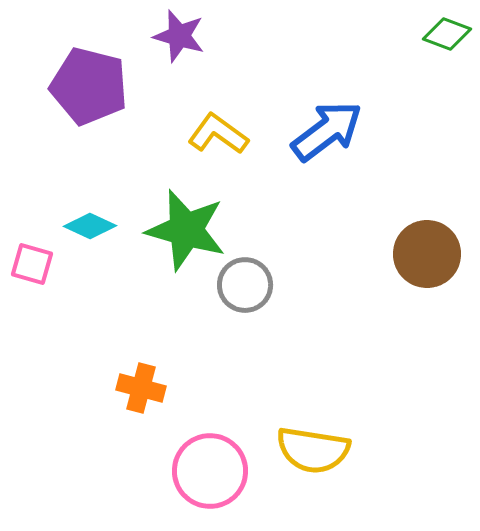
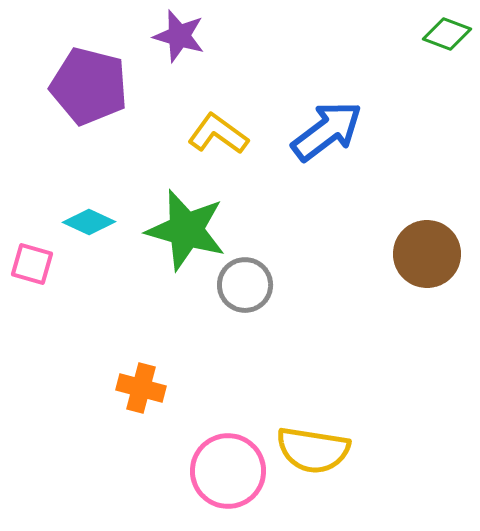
cyan diamond: moved 1 px left, 4 px up
pink circle: moved 18 px right
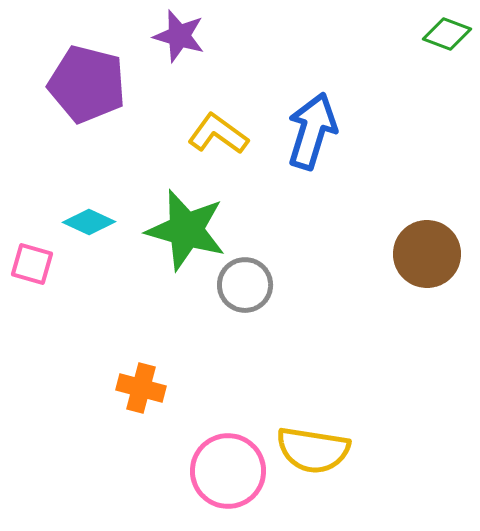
purple pentagon: moved 2 px left, 2 px up
blue arrow: moved 15 px left; rotated 36 degrees counterclockwise
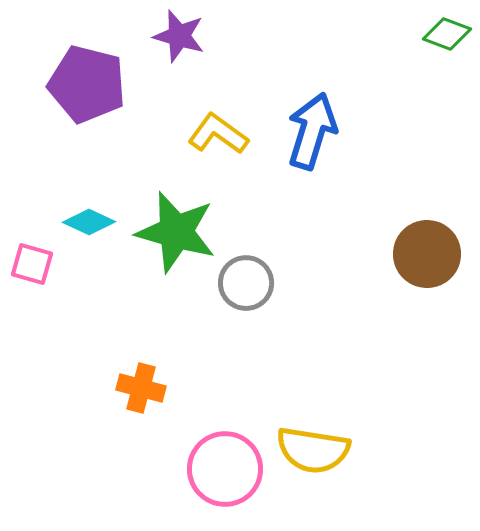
green star: moved 10 px left, 2 px down
gray circle: moved 1 px right, 2 px up
pink circle: moved 3 px left, 2 px up
